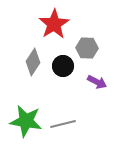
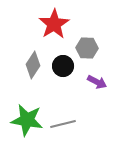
gray diamond: moved 3 px down
green star: moved 1 px right, 1 px up
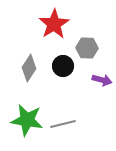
gray diamond: moved 4 px left, 3 px down
purple arrow: moved 5 px right, 2 px up; rotated 12 degrees counterclockwise
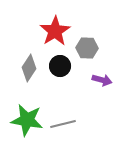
red star: moved 1 px right, 7 px down
black circle: moved 3 px left
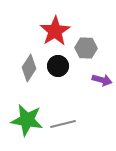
gray hexagon: moved 1 px left
black circle: moved 2 px left
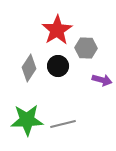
red star: moved 2 px right, 1 px up
green star: rotated 12 degrees counterclockwise
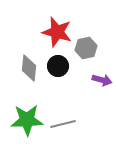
red star: moved 2 px down; rotated 24 degrees counterclockwise
gray hexagon: rotated 15 degrees counterclockwise
gray diamond: rotated 28 degrees counterclockwise
